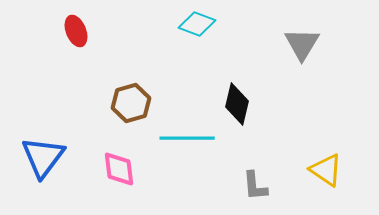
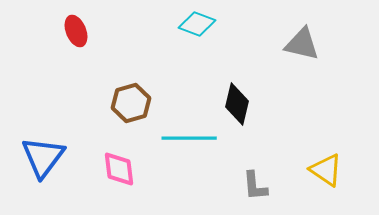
gray triangle: rotated 48 degrees counterclockwise
cyan line: moved 2 px right
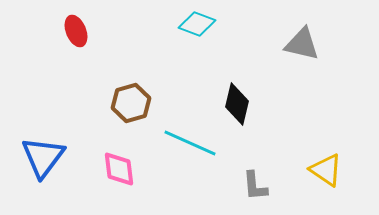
cyan line: moved 1 px right, 5 px down; rotated 24 degrees clockwise
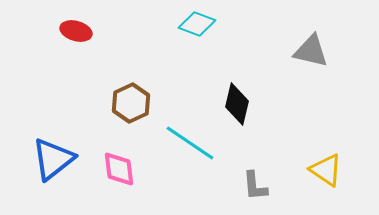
red ellipse: rotated 52 degrees counterclockwise
gray triangle: moved 9 px right, 7 px down
brown hexagon: rotated 9 degrees counterclockwise
cyan line: rotated 10 degrees clockwise
blue triangle: moved 10 px right, 2 px down; rotated 15 degrees clockwise
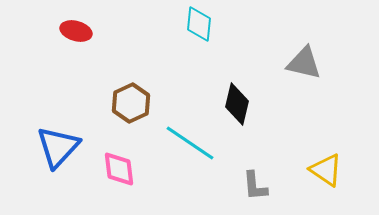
cyan diamond: moved 2 px right; rotated 75 degrees clockwise
gray triangle: moved 7 px left, 12 px down
blue triangle: moved 5 px right, 12 px up; rotated 9 degrees counterclockwise
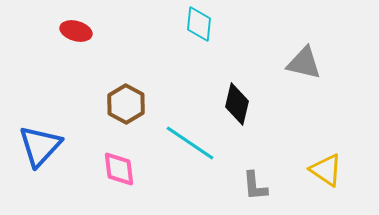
brown hexagon: moved 5 px left, 1 px down; rotated 6 degrees counterclockwise
blue triangle: moved 18 px left, 1 px up
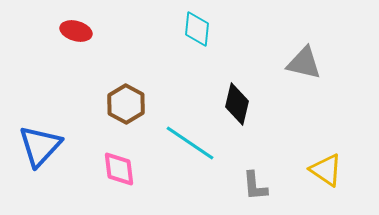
cyan diamond: moved 2 px left, 5 px down
